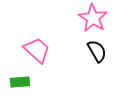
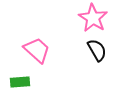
black semicircle: moved 1 px up
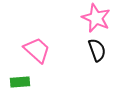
pink star: moved 3 px right; rotated 8 degrees counterclockwise
black semicircle: rotated 10 degrees clockwise
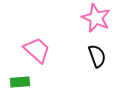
black semicircle: moved 6 px down
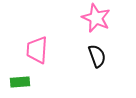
pink trapezoid: rotated 128 degrees counterclockwise
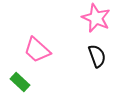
pink trapezoid: rotated 52 degrees counterclockwise
green rectangle: rotated 48 degrees clockwise
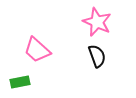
pink star: moved 1 px right, 4 px down
green rectangle: rotated 54 degrees counterclockwise
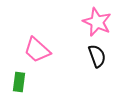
green rectangle: moved 1 px left; rotated 72 degrees counterclockwise
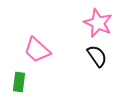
pink star: moved 1 px right, 1 px down
black semicircle: rotated 15 degrees counterclockwise
